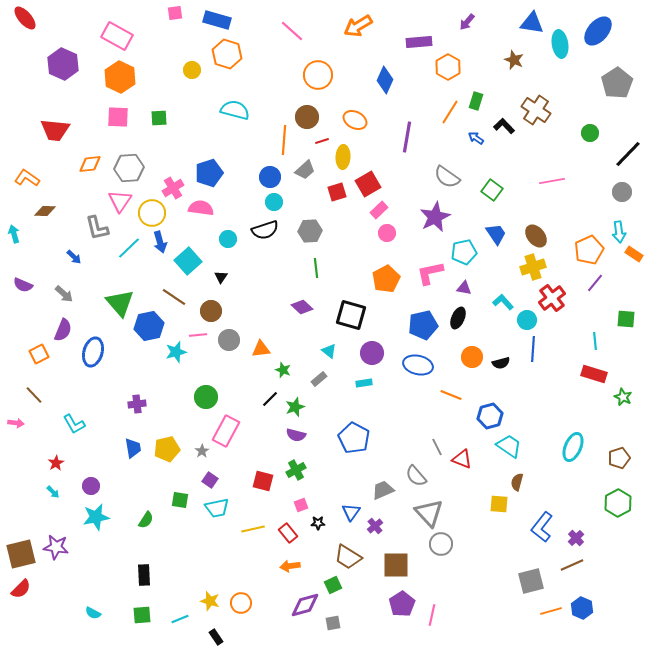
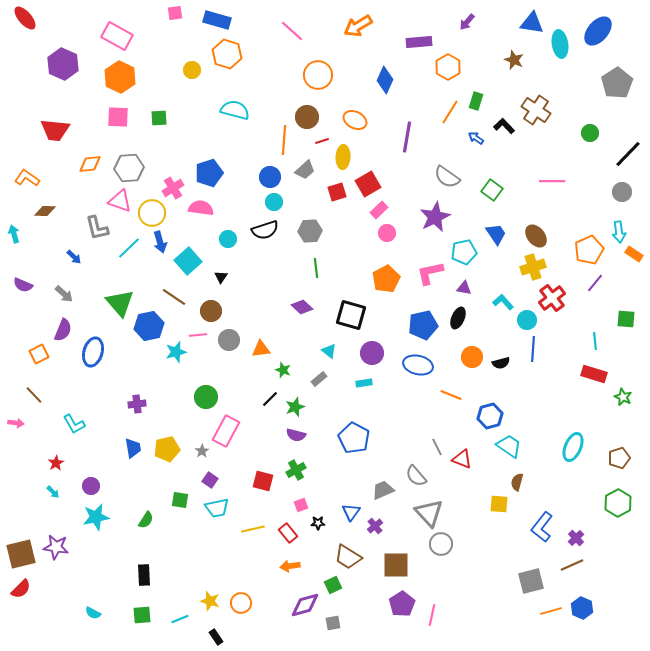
pink line at (552, 181): rotated 10 degrees clockwise
pink triangle at (120, 201): rotated 45 degrees counterclockwise
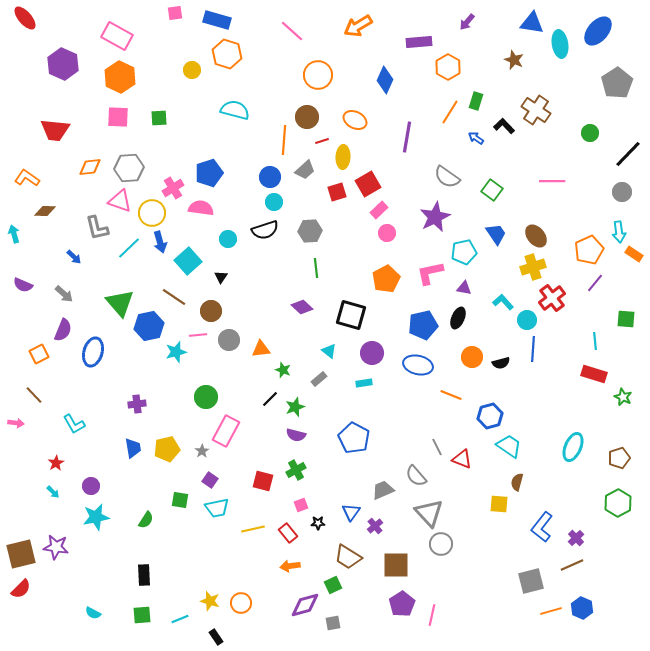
orange diamond at (90, 164): moved 3 px down
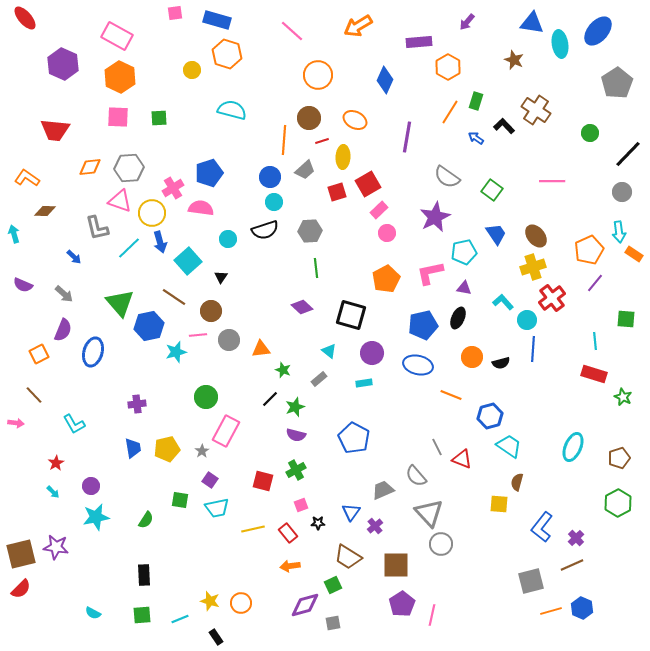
cyan semicircle at (235, 110): moved 3 px left
brown circle at (307, 117): moved 2 px right, 1 px down
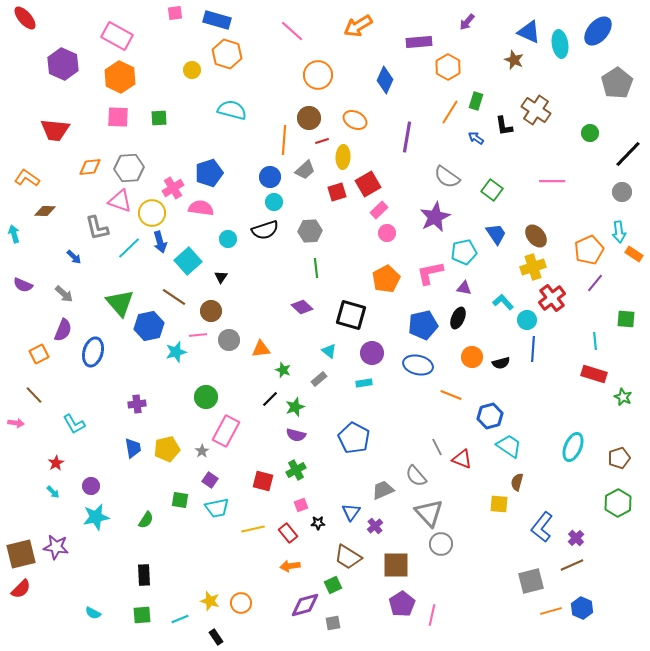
blue triangle at (532, 23): moved 3 px left, 9 px down; rotated 15 degrees clockwise
black L-shape at (504, 126): rotated 145 degrees counterclockwise
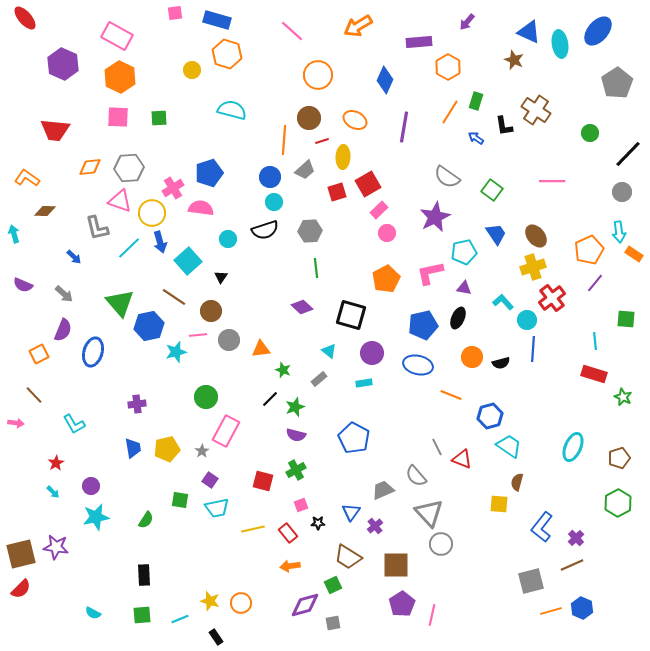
purple line at (407, 137): moved 3 px left, 10 px up
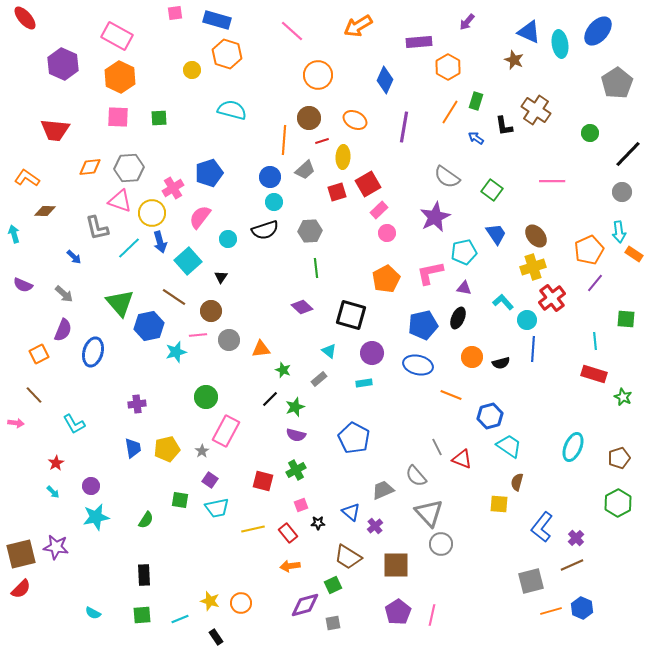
pink semicircle at (201, 208): moved 1 px left, 9 px down; rotated 60 degrees counterclockwise
blue triangle at (351, 512): rotated 24 degrees counterclockwise
purple pentagon at (402, 604): moved 4 px left, 8 px down
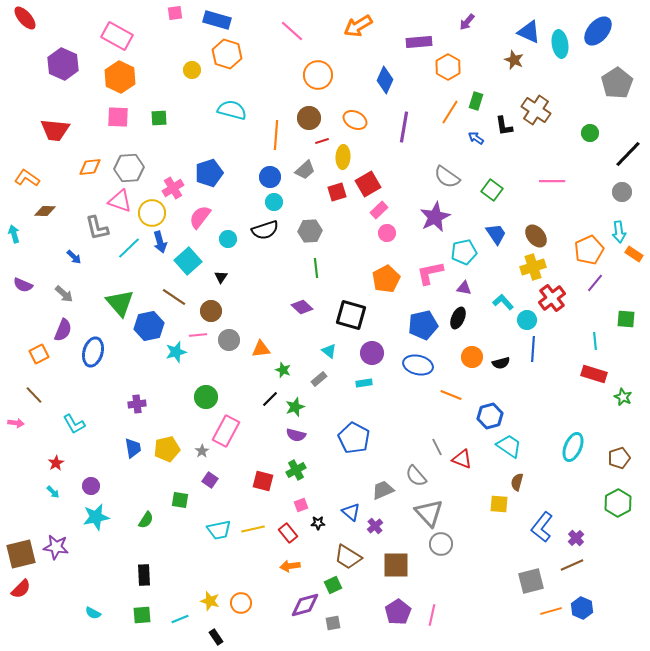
orange line at (284, 140): moved 8 px left, 5 px up
cyan trapezoid at (217, 508): moved 2 px right, 22 px down
